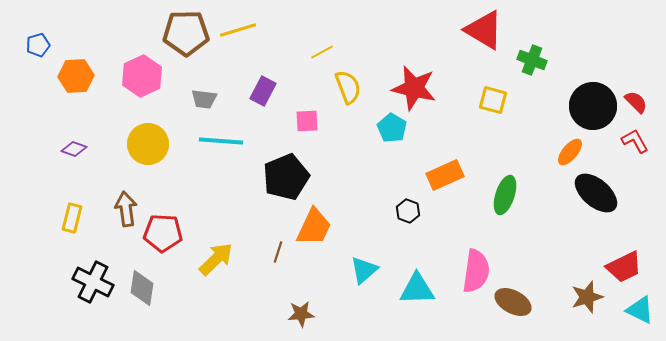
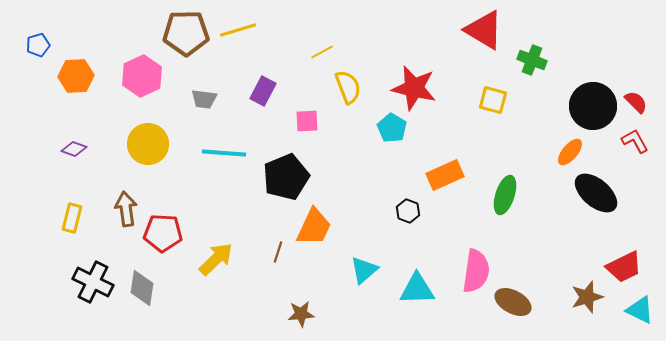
cyan line at (221, 141): moved 3 px right, 12 px down
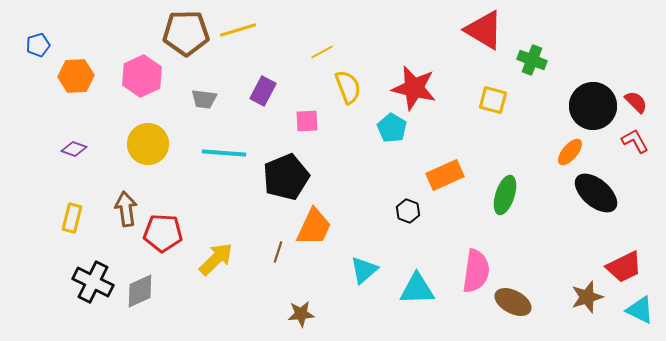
gray diamond at (142, 288): moved 2 px left, 3 px down; rotated 57 degrees clockwise
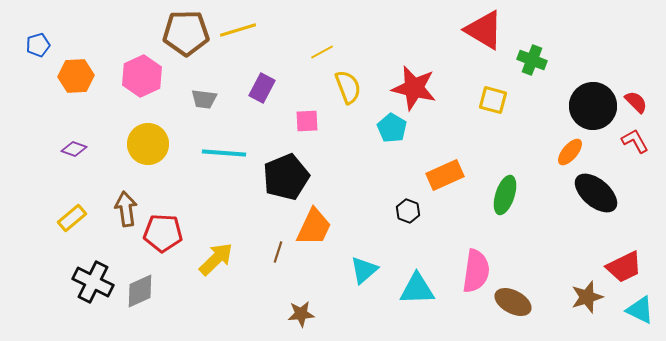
purple rectangle at (263, 91): moved 1 px left, 3 px up
yellow rectangle at (72, 218): rotated 36 degrees clockwise
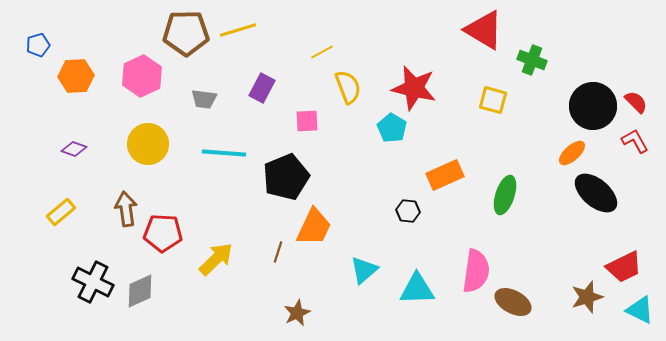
orange ellipse at (570, 152): moved 2 px right, 1 px down; rotated 8 degrees clockwise
black hexagon at (408, 211): rotated 15 degrees counterclockwise
yellow rectangle at (72, 218): moved 11 px left, 6 px up
brown star at (301, 314): moved 4 px left, 1 px up; rotated 20 degrees counterclockwise
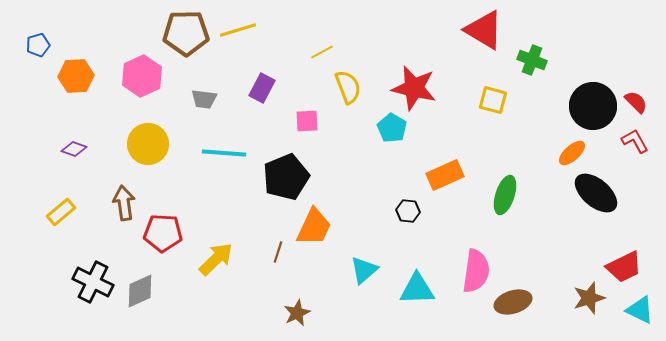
brown arrow at (126, 209): moved 2 px left, 6 px up
brown star at (587, 297): moved 2 px right, 1 px down
brown ellipse at (513, 302): rotated 45 degrees counterclockwise
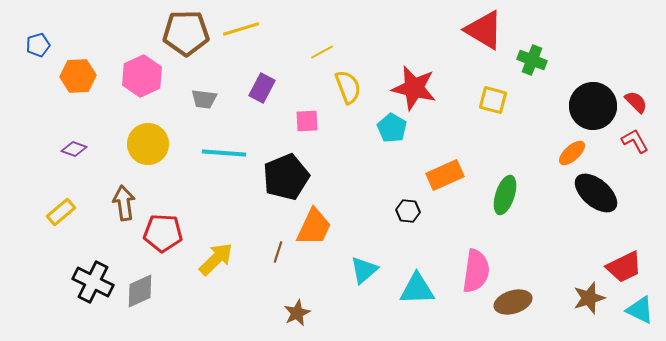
yellow line at (238, 30): moved 3 px right, 1 px up
orange hexagon at (76, 76): moved 2 px right
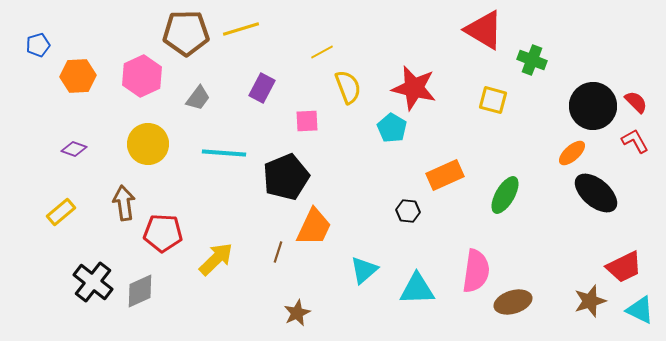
gray trapezoid at (204, 99): moved 6 px left, 1 px up; rotated 60 degrees counterclockwise
green ellipse at (505, 195): rotated 12 degrees clockwise
black cross at (93, 282): rotated 12 degrees clockwise
brown star at (589, 298): moved 1 px right, 3 px down
